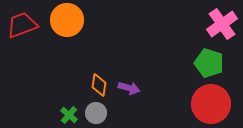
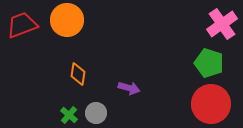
orange diamond: moved 21 px left, 11 px up
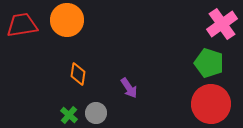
red trapezoid: rotated 12 degrees clockwise
purple arrow: rotated 40 degrees clockwise
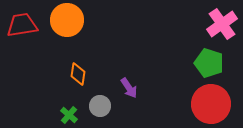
gray circle: moved 4 px right, 7 px up
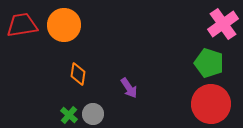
orange circle: moved 3 px left, 5 px down
pink cross: moved 1 px right
gray circle: moved 7 px left, 8 px down
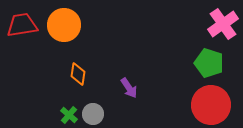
red circle: moved 1 px down
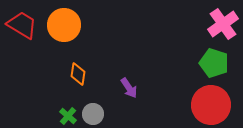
red trapezoid: rotated 40 degrees clockwise
green pentagon: moved 5 px right
green cross: moved 1 px left, 1 px down
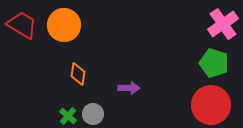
purple arrow: rotated 55 degrees counterclockwise
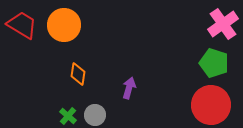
purple arrow: rotated 75 degrees counterclockwise
gray circle: moved 2 px right, 1 px down
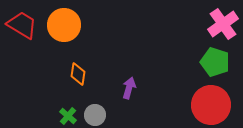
green pentagon: moved 1 px right, 1 px up
